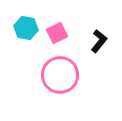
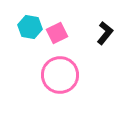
cyan hexagon: moved 4 px right, 1 px up
black L-shape: moved 6 px right, 8 px up
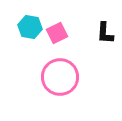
black L-shape: rotated 145 degrees clockwise
pink circle: moved 2 px down
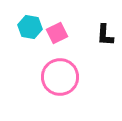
black L-shape: moved 2 px down
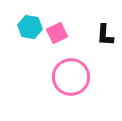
pink circle: moved 11 px right
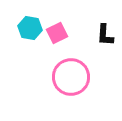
cyan hexagon: moved 1 px down
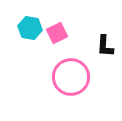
black L-shape: moved 11 px down
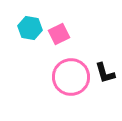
pink square: moved 2 px right, 1 px down
black L-shape: moved 27 px down; rotated 20 degrees counterclockwise
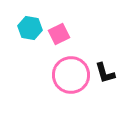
pink circle: moved 2 px up
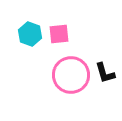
cyan hexagon: moved 6 px down; rotated 10 degrees clockwise
pink square: rotated 20 degrees clockwise
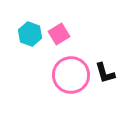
pink square: rotated 25 degrees counterclockwise
